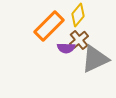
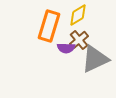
yellow diamond: rotated 20 degrees clockwise
orange rectangle: rotated 28 degrees counterclockwise
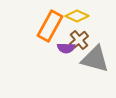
yellow diamond: moved 1 px left, 1 px down; rotated 55 degrees clockwise
orange rectangle: moved 1 px right; rotated 12 degrees clockwise
gray triangle: rotated 40 degrees clockwise
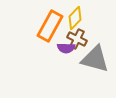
yellow diamond: moved 2 px left, 2 px down; rotated 70 degrees counterclockwise
brown cross: moved 2 px left, 1 px up; rotated 24 degrees counterclockwise
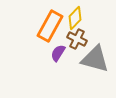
purple semicircle: moved 8 px left, 5 px down; rotated 120 degrees clockwise
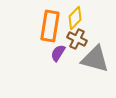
orange rectangle: rotated 20 degrees counterclockwise
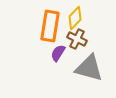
gray triangle: moved 6 px left, 9 px down
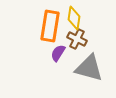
yellow diamond: moved 1 px left; rotated 35 degrees counterclockwise
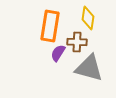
yellow diamond: moved 14 px right
brown cross: moved 3 px down; rotated 24 degrees counterclockwise
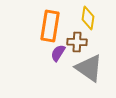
gray triangle: rotated 20 degrees clockwise
